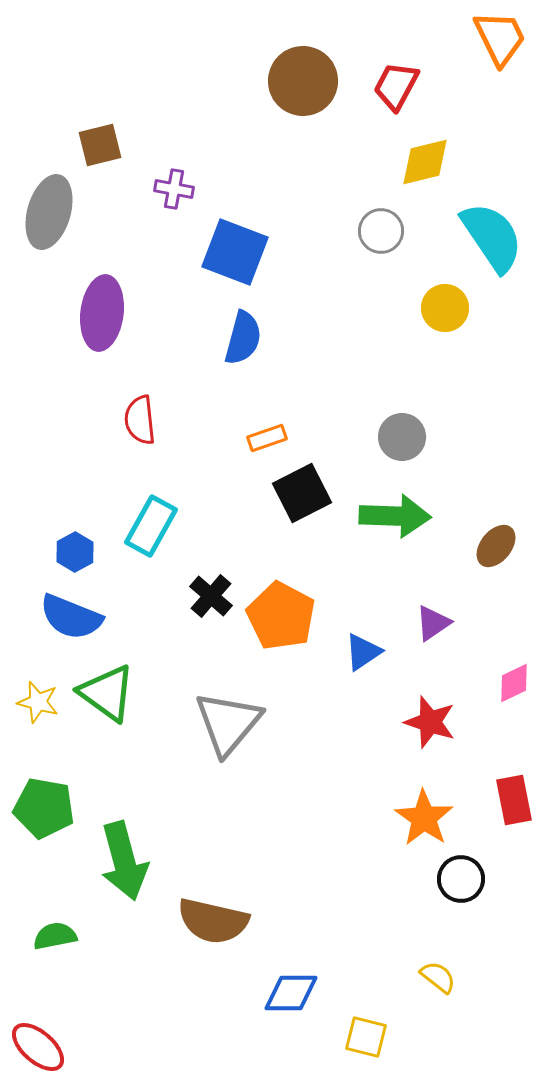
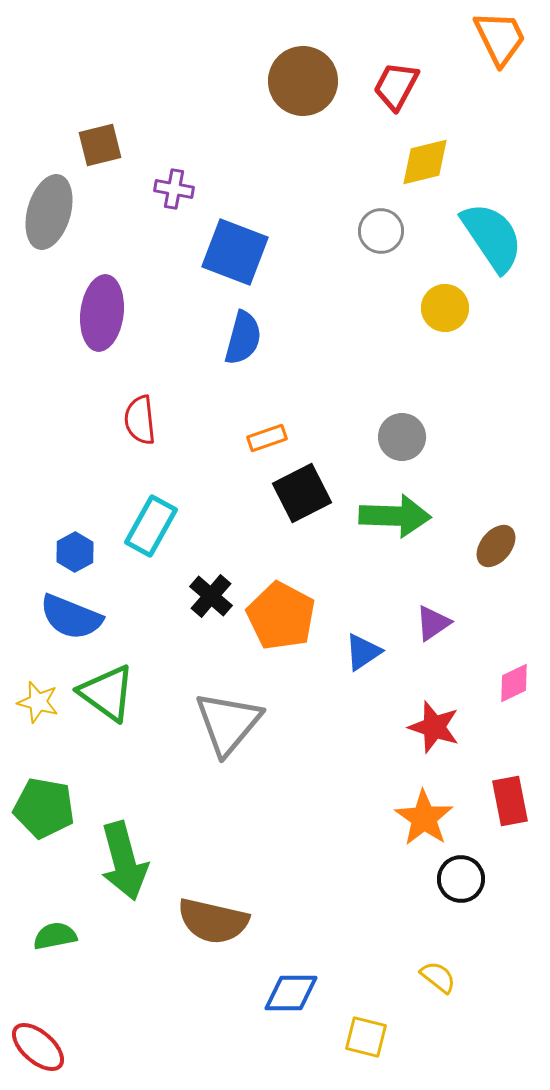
red star at (430, 722): moved 4 px right, 5 px down
red rectangle at (514, 800): moved 4 px left, 1 px down
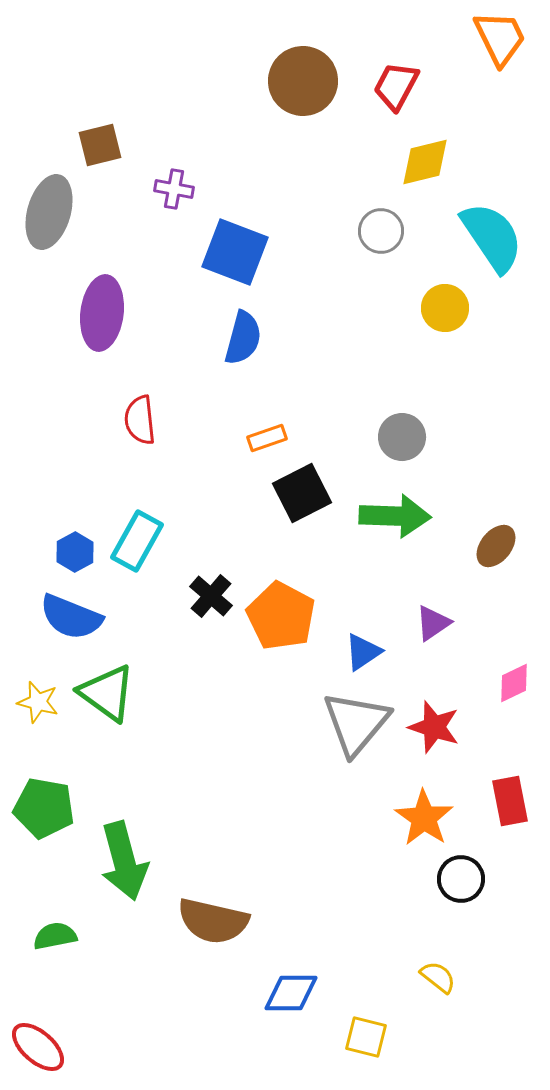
cyan rectangle at (151, 526): moved 14 px left, 15 px down
gray triangle at (228, 723): moved 128 px right
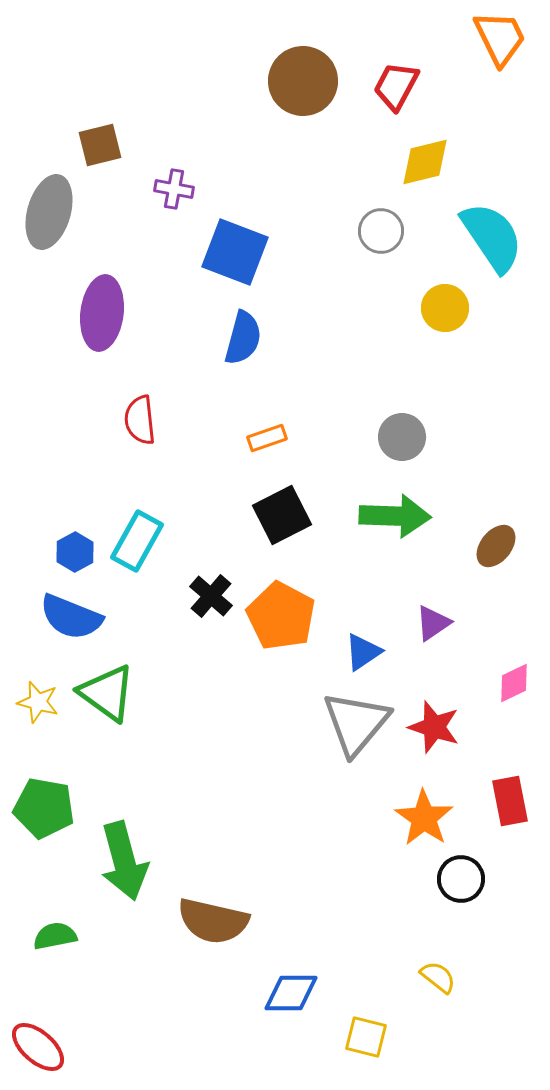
black square at (302, 493): moved 20 px left, 22 px down
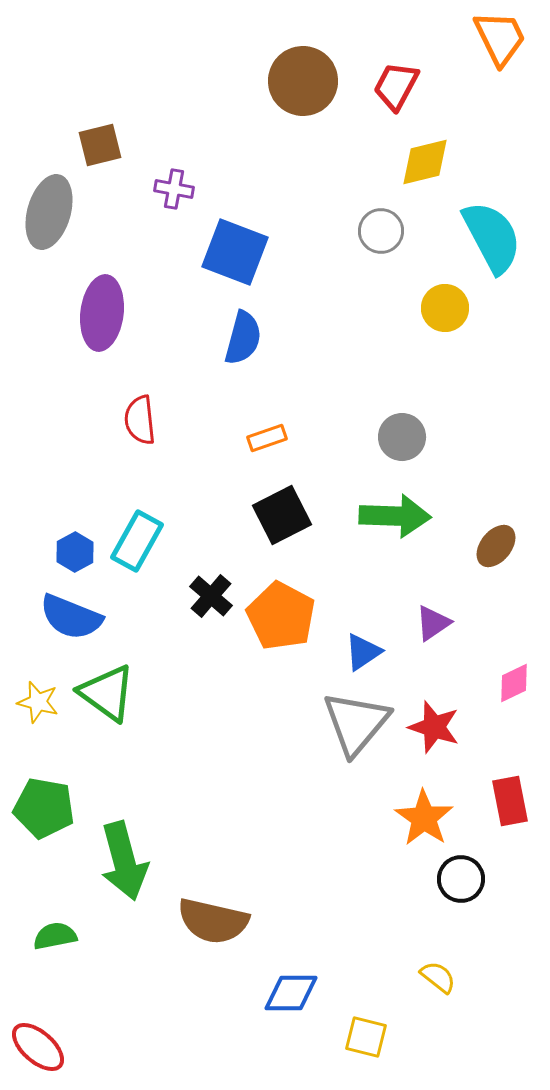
cyan semicircle at (492, 237): rotated 6 degrees clockwise
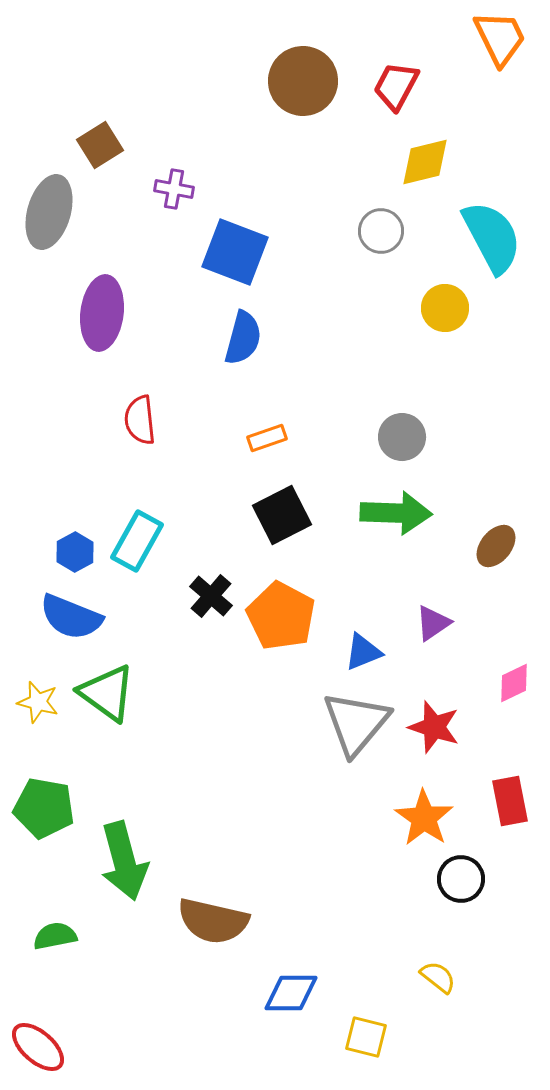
brown square at (100, 145): rotated 18 degrees counterclockwise
green arrow at (395, 516): moved 1 px right, 3 px up
blue triangle at (363, 652): rotated 12 degrees clockwise
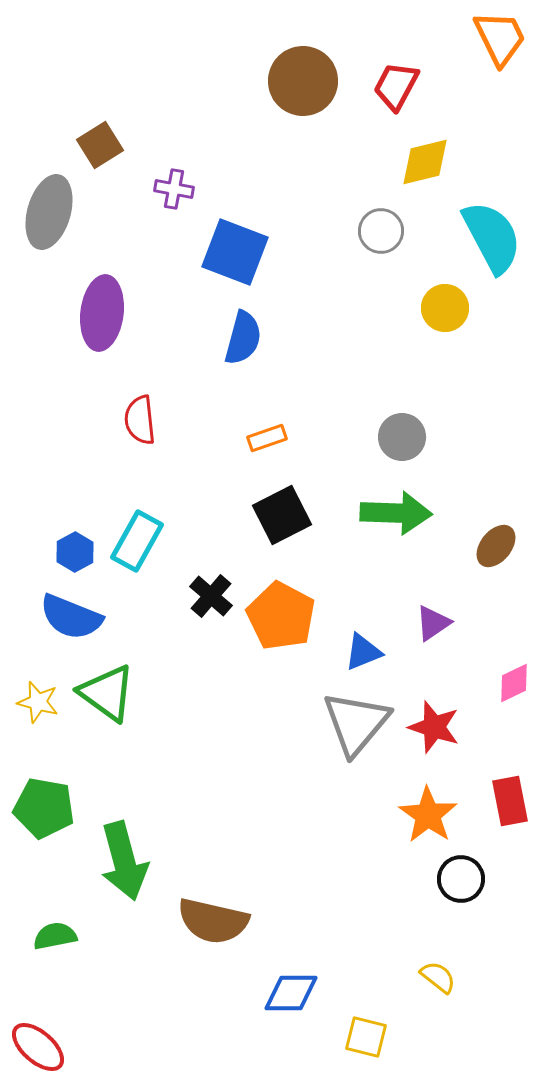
orange star at (424, 818): moved 4 px right, 3 px up
